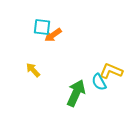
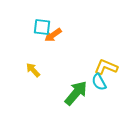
yellow L-shape: moved 5 px left, 4 px up
green arrow: rotated 16 degrees clockwise
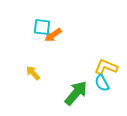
yellow arrow: moved 3 px down
cyan semicircle: moved 3 px right, 1 px down
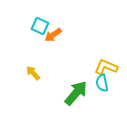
cyan square: moved 2 px left, 1 px up; rotated 18 degrees clockwise
cyan semicircle: rotated 18 degrees clockwise
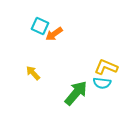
orange arrow: moved 1 px right, 1 px up
cyan semicircle: rotated 72 degrees counterclockwise
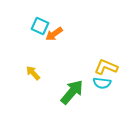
green arrow: moved 4 px left, 1 px up
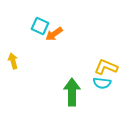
yellow arrow: moved 20 px left, 12 px up; rotated 28 degrees clockwise
green arrow: rotated 40 degrees counterclockwise
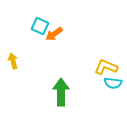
cyan semicircle: moved 11 px right
green arrow: moved 11 px left
